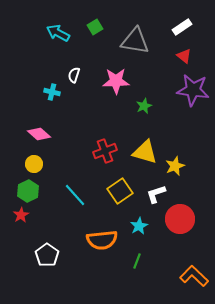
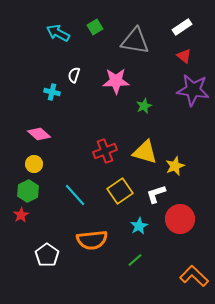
orange semicircle: moved 10 px left
green line: moved 2 px left, 1 px up; rotated 28 degrees clockwise
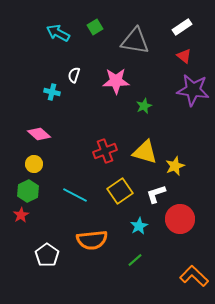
cyan line: rotated 20 degrees counterclockwise
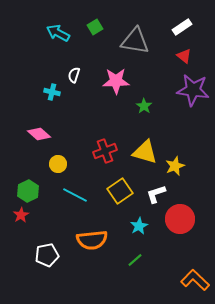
green star: rotated 14 degrees counterclockwise
yellow circle: moved 24 px right
white pentagon: rotated 25 degrees clockwise
orange L-shape: moved 1 px right, 4 px down
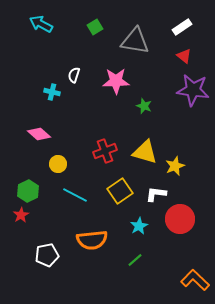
cyan arrow: moved 17 px left, 9 px up
green star: rotated 14 degrees counterclockwise
white L-shape: rotated 25 degrees clockwise
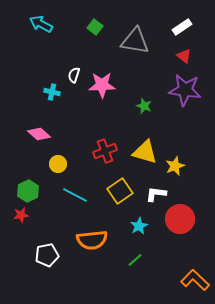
green square: rotated 21 degrees counterclockwise
pink star: moved 14 px left, 4 px down
purple star: moved 8 px left
red star: rotated 21 degrees clockwise
